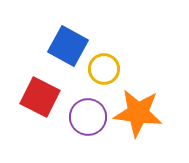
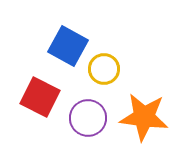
orange star: moved 6 px right, 4 px down
purple circle: moved 1 px down
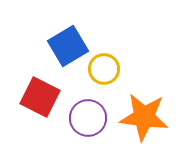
blue square: rotated 30 degrees clockwise
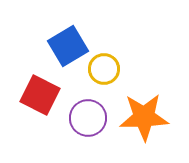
red square: moved 2 px up
orange star: rotated 9 degrees counterclockwise
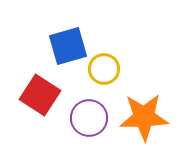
blue square: rotated 15 degrees clockwise
red square: rotated 6 degrees clockwise
purple circle: moved 1 px right
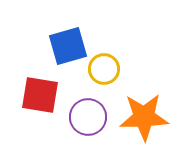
red square: rotated 24 degrees counterclockwise
purple circle: moved 1 px left, 1 px up
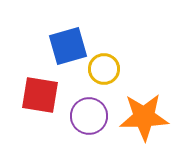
purple circle: moved 1 px right, 1 px up
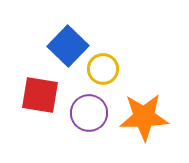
blue square: rotated 30 degrees counterclockwise
yellow circle: moved 1 px left
purple circle: moved 3 px up
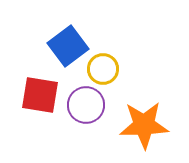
blue square: rotated 9 degrees clockwise
purple circle: moved 3 px left, 8 px up
orange star: moved 8 px down
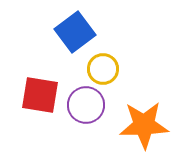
blue square: moved 7 px right, 14 px up
